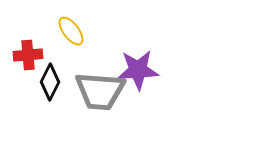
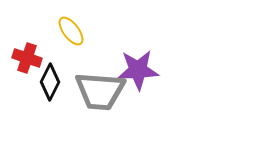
red cross: moved 1 px left, 3 px down; rotated 24 degrees clockwise
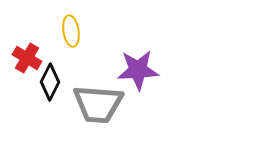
yellow ellipse: rotated 28 degrees clockwise
red cross: rotated 12 degrees clockwise
gray trapezoid: moved 2 px left, 13 px down
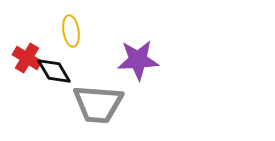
purple star: moved 10 px up
black diamond: moved 4 px right, 11 px up; rotated 57 degrees counterclockwise
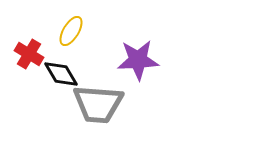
yellow ellipse: rotated 40 degrees clockwise
red cross: moved 2 px right, 4 px up
black diamond: moved 7 px right, 3 px down
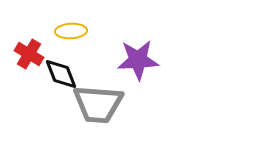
yellow ellipse: rotated 56 degrees clockwise
black diamond: rotated 9 degrees clockwise
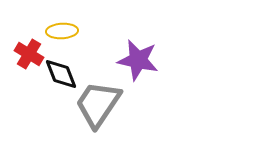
yellow ellipse: moved 9 px left
purple star: rotated 15 degrees clockwise
gray trapezoid: rotated 120 degrees clockwise
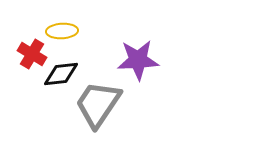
red cross: moved 3 px right
purple star: rotated 15 degrees counterclockwise
black diamond: rotated 75 degrees counterclockwise
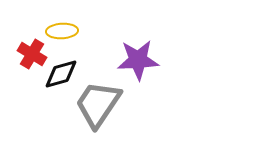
black diamond: rotated 9 degrees counterclockwise
